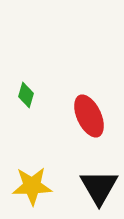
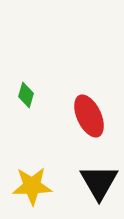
black triangle: moved 5 px up
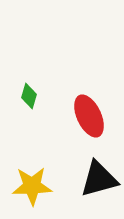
green diamond: moved 3 px right, 1 px down
black triangle: moved 3 px up; rotated 45 degrees clockwise
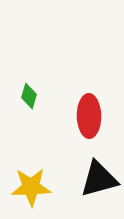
red ellipse: rotated 24 degrees clockwise
yellow star: moved 1 px left, 1 px down
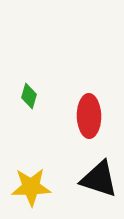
black triangle: rotated 33 degrees clockwise
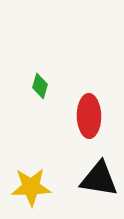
green diamond: moved 11 px right, 10 px up
black triangle: rotated 9 degrees counterclockwise
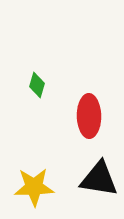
green diamond: moved 3 px left, 1 px up
yellow star: moved 3 px right
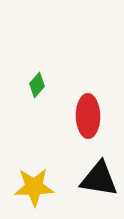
green diamond: rotated 25 degrees clockwise
red ellipse: moved 1 px left
